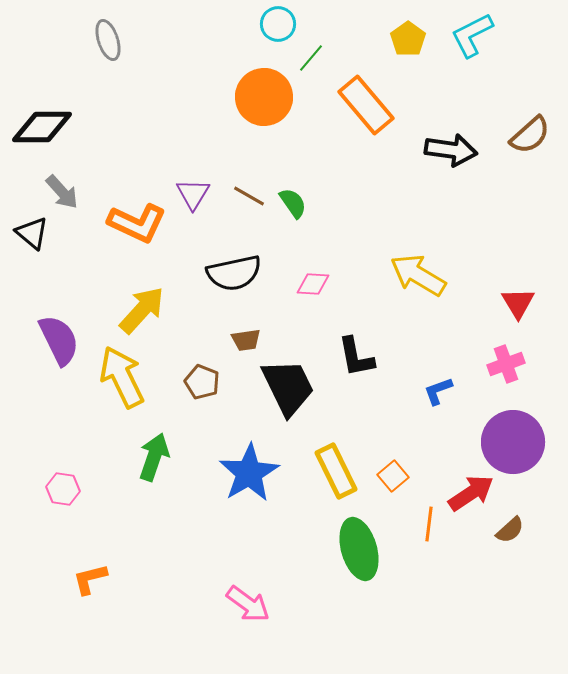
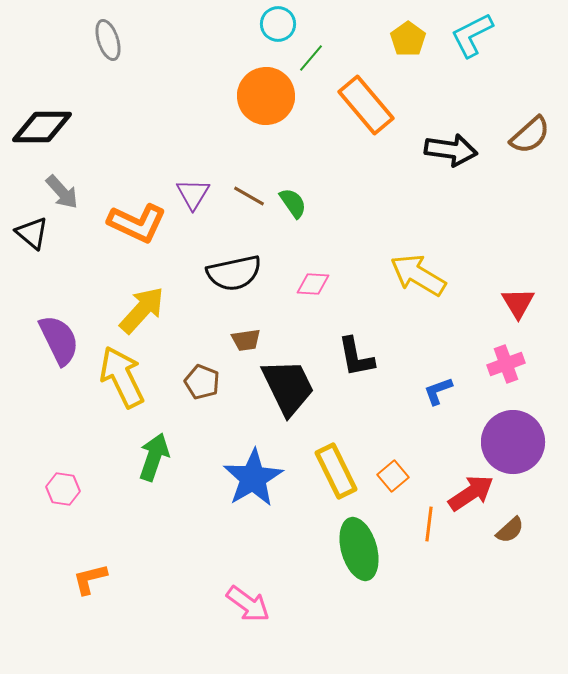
orange circle at (264, 97): moved 2 px right, 1 px up
blue star at (249, 473): moved 4 px right, 5 px down
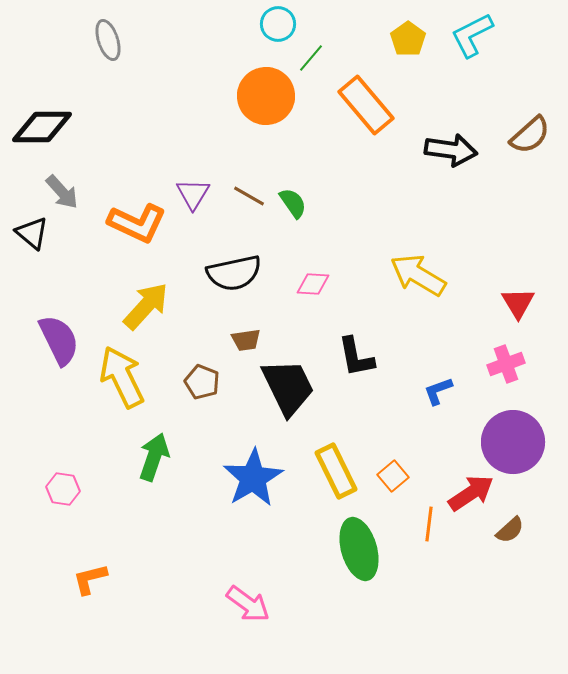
yellow arrow at (142, 310): moved 4 px right, 4 px up
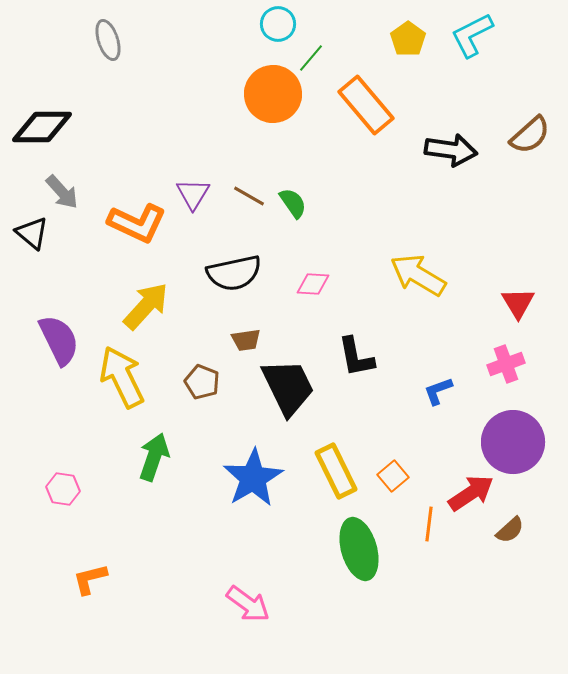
orange circle at (266, 96): moved 7 px right, 2 px up
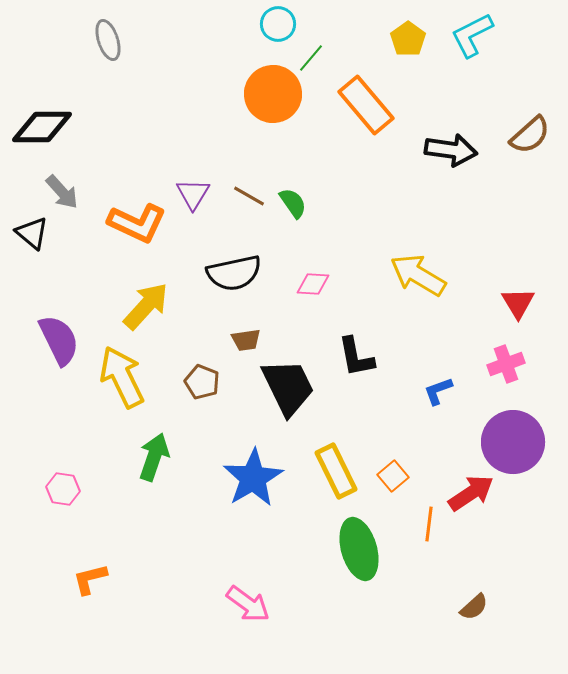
brown semicircle at (510, 530): moved 36 px left, 77 px down
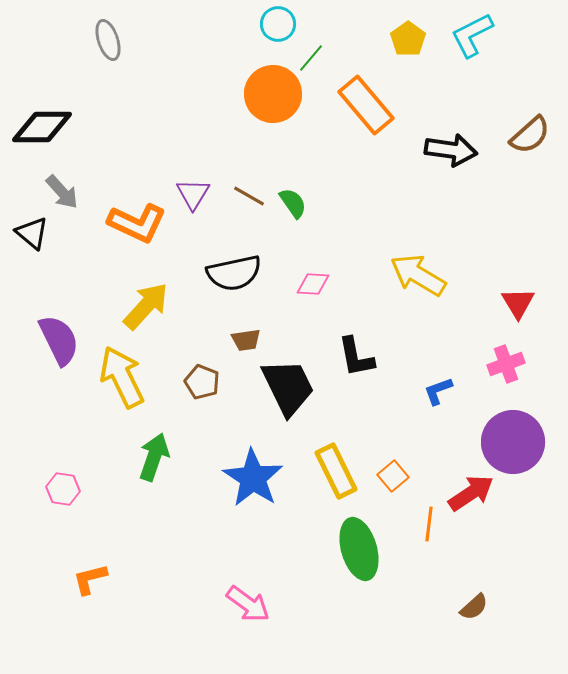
blue star at (253, 478): rotated 8 degrees counterclockwise
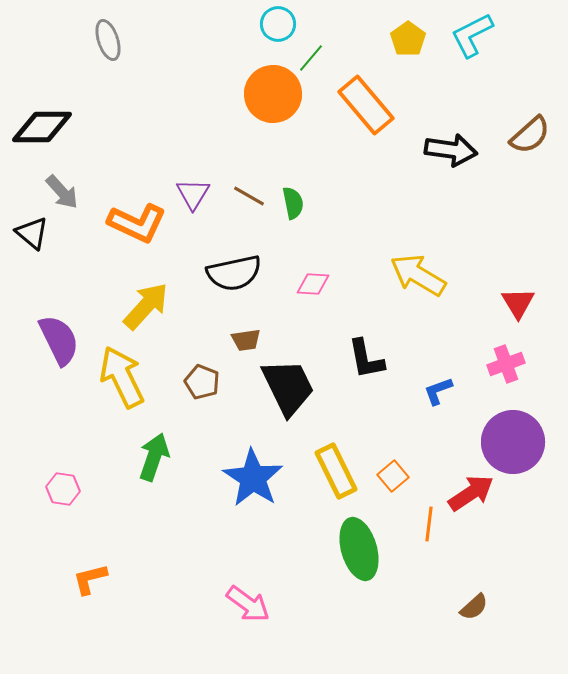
green semicircle at (293, 203): rotated 24 degrees clockwise
black L-shape at (356, 357): moved 10 px right, 2 px down
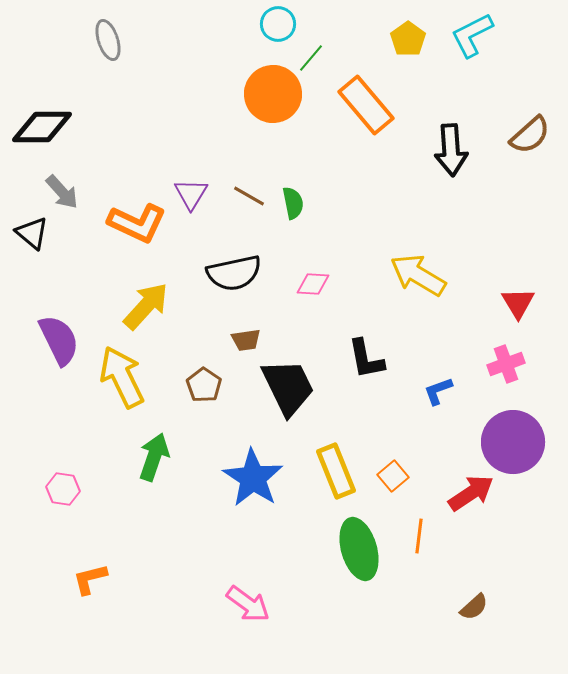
black arrow at (451, 150): rotated 78 degrees clockwise
purple triangle at (193, 194): moved 2 px left
brown pentagon at (202, 382): moved 2 px right, 3 px down; rotated 12 degrees clockwise
yellow rectangle at (336, 471): rotated 4 degrees clockwise
orange line at (429, 524): moved 10 px left, 12 px down
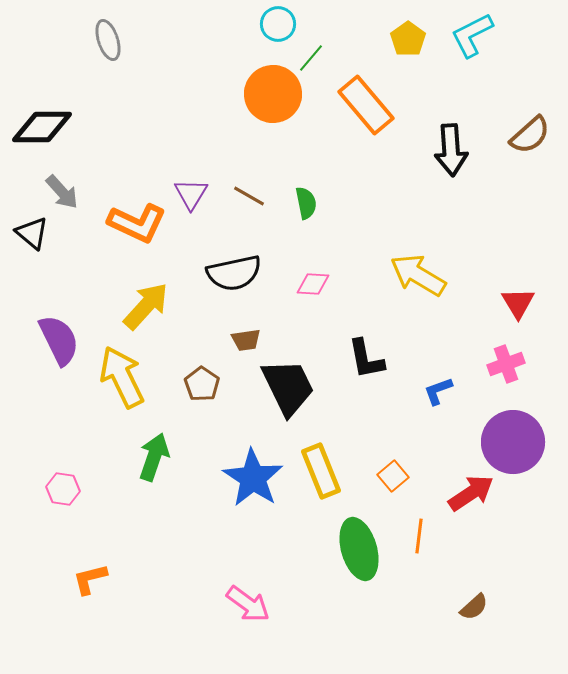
green semicircle at (293, 203): moved 13 px right
brown pentagon at (204, 385): moved 2 px left, 1 px up
yellow rectangle at (336, 471): moved 15 px left
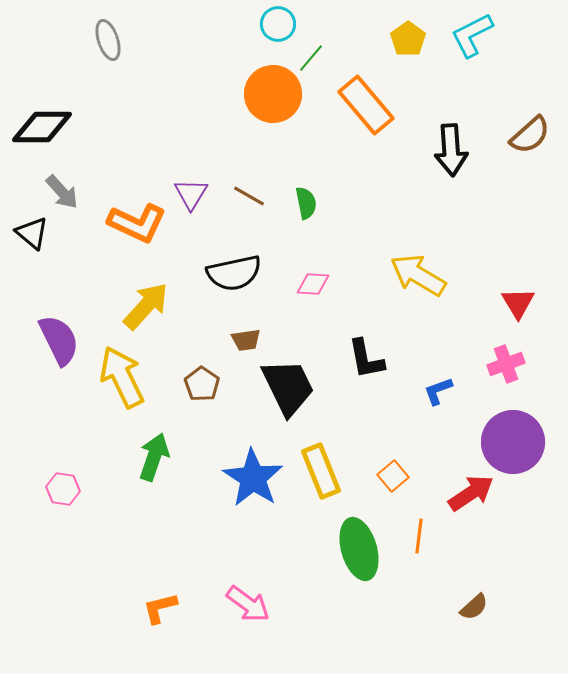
orange L-shape at (90, 579): moved 70 px right, 29 px down
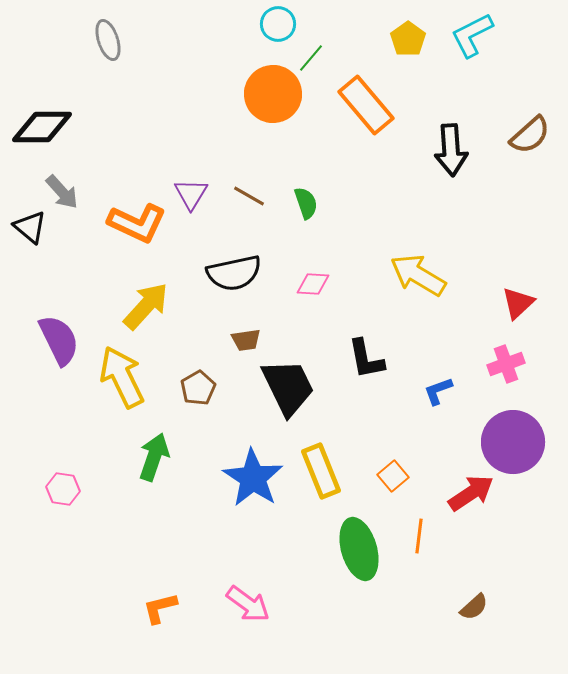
green semicircle at (306, 203): rotated 8 degrees counterclockwise
black triangle at (32, 233): moved 2 px left, 6 px up
red triangle at (518, 303): rotated 18 degrees clockwise
brown pentagon at (202, 384): moved 4 px left, 4 px down; rotated 8 degrees clockwise
